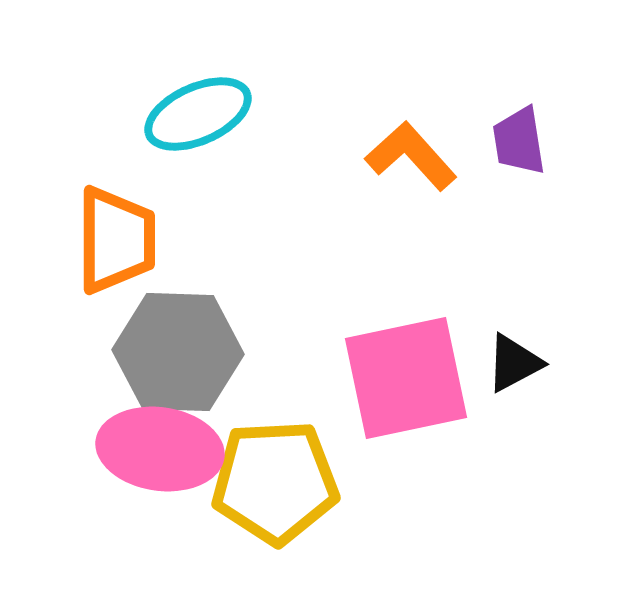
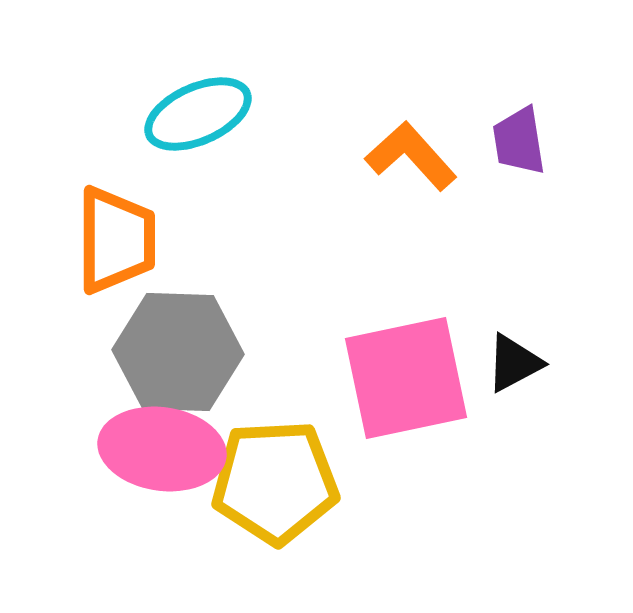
pink ellipse: moved 2 px right
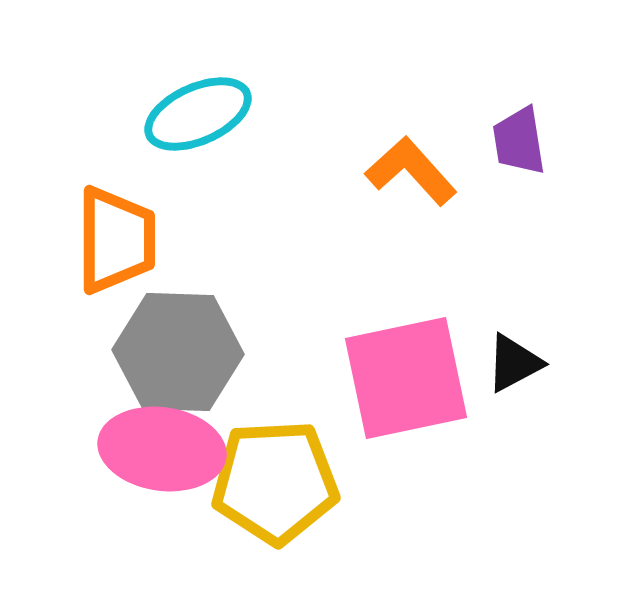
orange L-shape: moved 15 px down
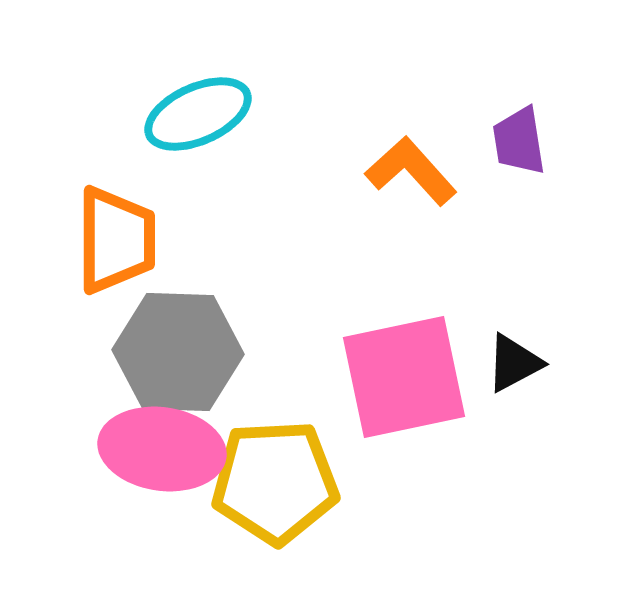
pink square: moved 2 px left, 1 px up
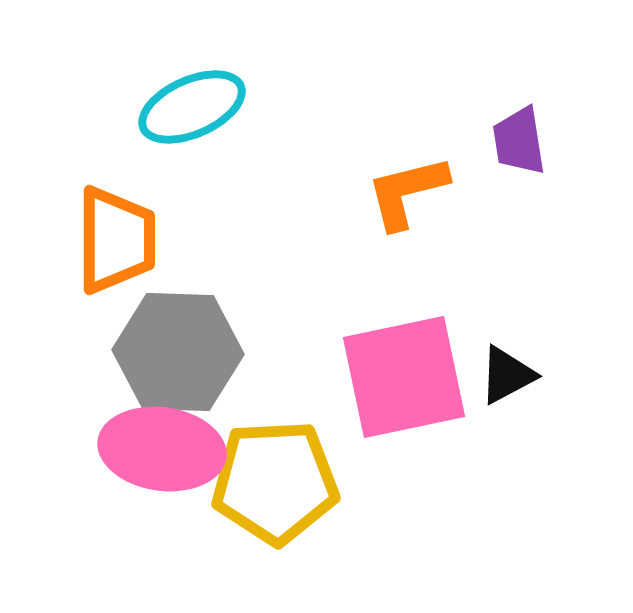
cyan ellipse: moved 6 px left, 7 px up
orange L-shape: moved 4 px left, 21 px down; rotated 62 degrees counterclockwise
black triangle: moved 7 px left, 12 px down
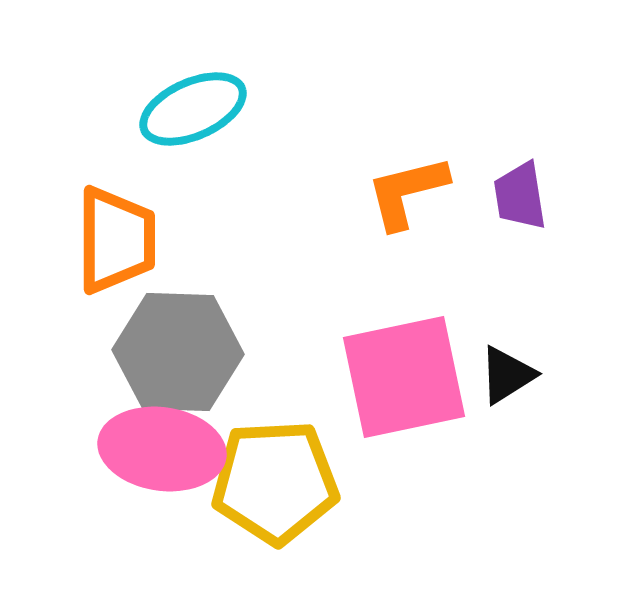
cyan ellipse: moved 1 px right, 2 px down
purple trapezoid: moved 1 px right, 55 px down
black triangle: rotated 4 degrees counterclockwise
